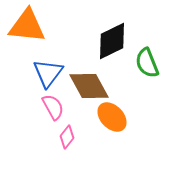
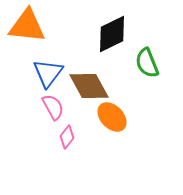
black diamond: moved 7 px up
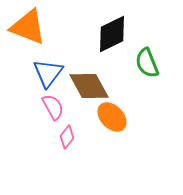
orange triangle: moved 1 px right, 1 px down; rotated 15 degrees clockwise
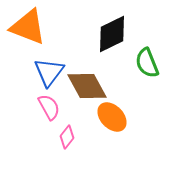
blue triangle: moved 1 px right, 1 px up
brown diamond: moved 2 px left
pink semicircle: moved 4 px left
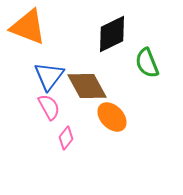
blue triangle: moved 4 px down
pink diamond: moved 1 px left, 1 px down
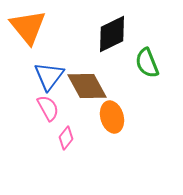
orange triangle: rotated 30 degrees clockwise
pink semicircle: moved 1 px left, 1 px down
orange ellipse: rotated 28 degrees clockwise
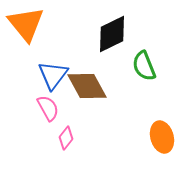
orange triangle: moved 2 px left, 3 px up
green semicircle: moved 3 px left, 3 px down
blue triangle: moved 4 px right, 1 px up
orange ellipse: moved 50 px right, 20 px down
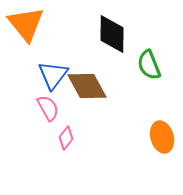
black diamond: rotated 63 degrees counterclockwise
green semicircle: moved 5 px right, 1 px up
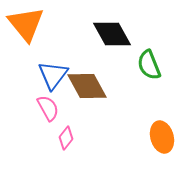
black diamond: rotated 30 degrees counterclockwise
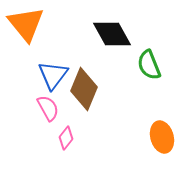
brown diamond: moved 3 px left, 3 px down; rotated 51 degrees clockwise
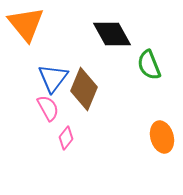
blue triangle: moved 3 px down
